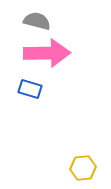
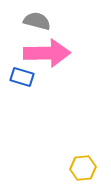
blue rectangle: moved 8 px left, 12 px up
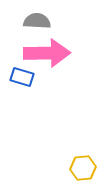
gray semicircle: rotated 12 degrees counterclockwise
